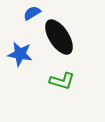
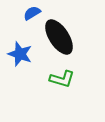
blue star: rotated 10 degrees clockwise
green L-shape: moved 2 px up
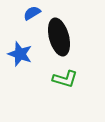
black ellipse: rotated 18 degrees clockwise
green L-shape: moved 3 px right
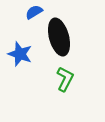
blue semicircle: moved 2 px right, 1 px up
green L-shape: rotated 80 degrees counterclockwise
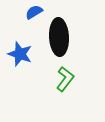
black ellipse: rotated 12 degrees clockwise
green L-shape: rotated 10 degrees clockwise
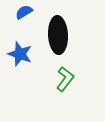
blue semicircle: moved 10 px left
black ellipse: moved 1 px left, 2 px up
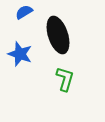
black ellipse: rotated 15 degrees counterclockwise
green L-shape: rotated 20 degrees counterclockwise
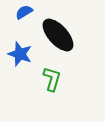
black ellipse: rotated 24 degrees counterclockwise
green L-shape: moved 13 px left
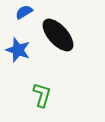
blue star: moved 2 px left, 4 px up
green L-shape: moved 10 px left, 16 px down
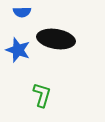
blue semicircle: moved 2 px left; rotated 150 degrees counterclockwise
black ellipse: moved 2 px left, 4 px down; rotated 39 degrees counterclockwise
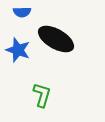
black ellipse: rotated 21 degrees clockwise
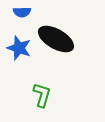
blue star: moved 1 px right, 2 px up
